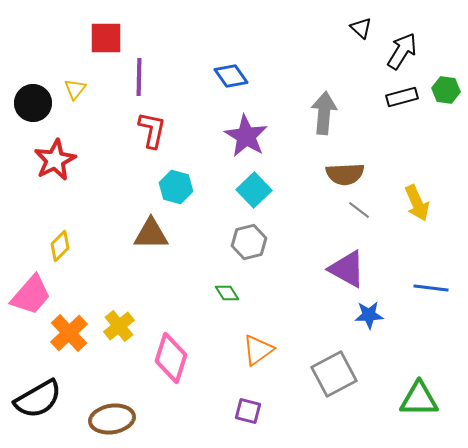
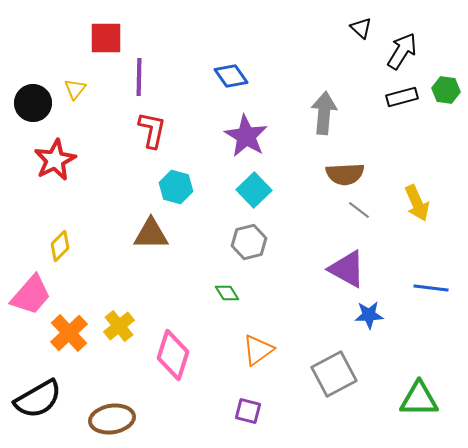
pink diamond: moved 2 px right, 3 px up
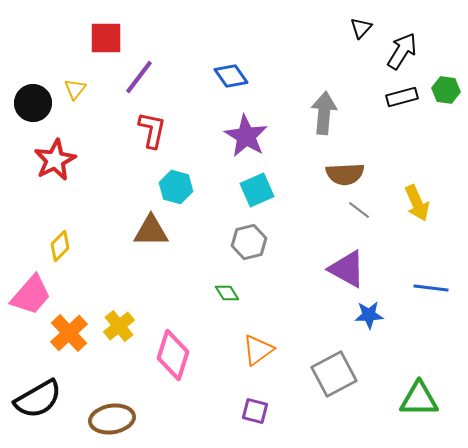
black triangle: rotated 30 degrees clockwise
purple line: rotated 36 degrees clockwise
cyan square: moved 3 px right; rotated 20 degrees clockwise
brown triangle: moved 3 px up
purple square: moved 7 px right
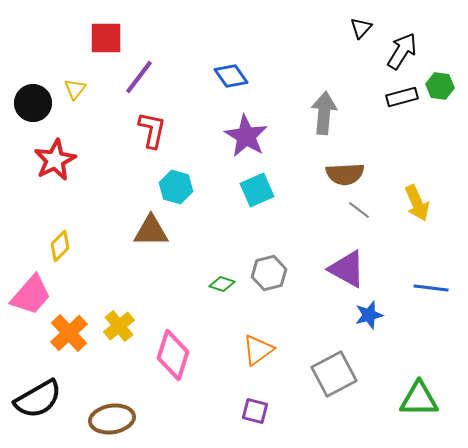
green hexagon: moved 6 px left, 4 px up
gray hexagon: moved 20 px right, 31 px down
green diamond: moved 5 px left, 9 px up; rotated 40 degrees counterclockwise
blue star: rotated 12 degrees counterclockwise
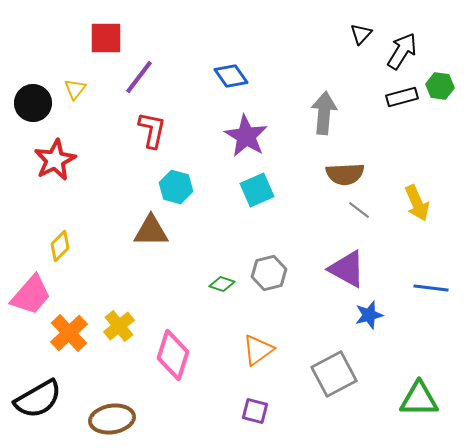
black triangle: moved 6 px down
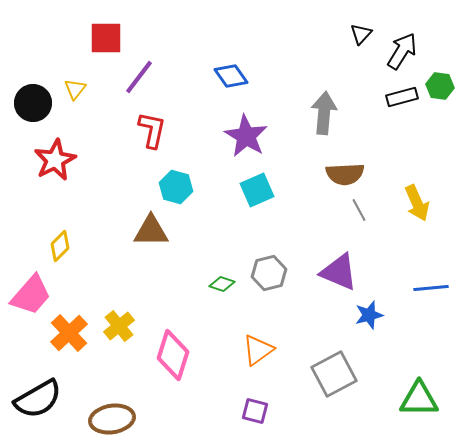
gray line: rotated 25 degrees clockwise
purple triangle: moved 8 px left, 3 px down; rotated 6 degrees counterclockwise
blue line: rotated 12 degrees counterclockwise
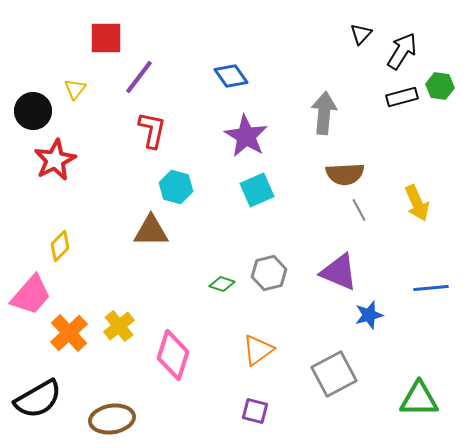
black circle: moved 8 px down
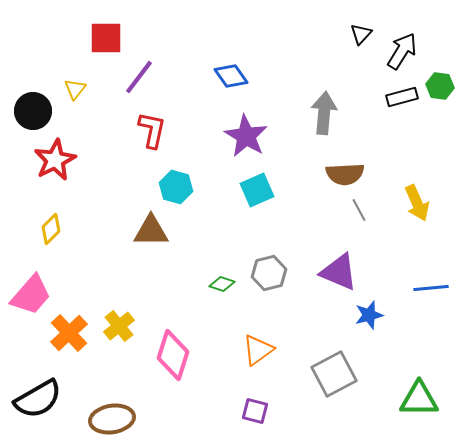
yellow diamond: moved 9 px left, 17 px up
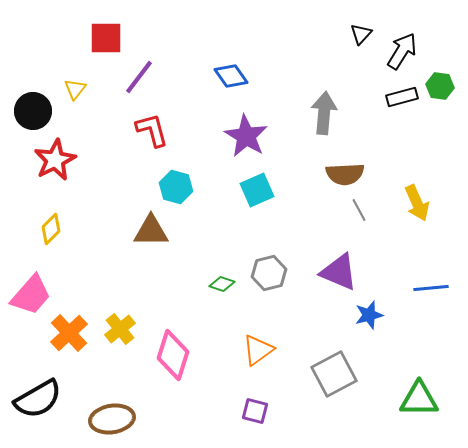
red L-shape: rotated 27 degrees counterclockwise
yellow cross: moved 1 px right, 3 px down
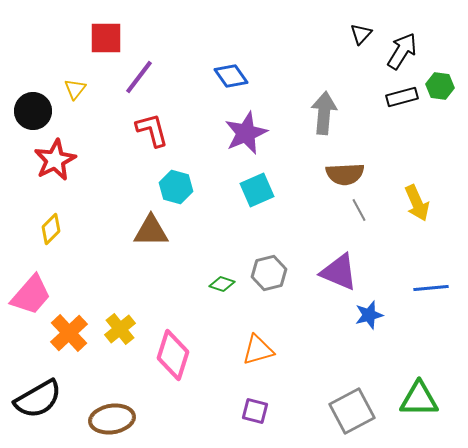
purple star: moved 3 px up; rotated 18 degrees clockwise
orange triangle: rotated 20 degrees clockwise
gray square: moved 18 px right, 37 px down
